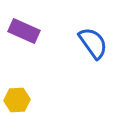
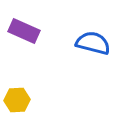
blue semicircle: rotated 40 degrees counterclockwise
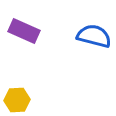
blue semicircle: moved 1 px right, 7 px up
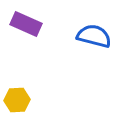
purple rectangle: moved 2 px right, 7 px up
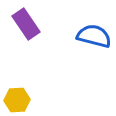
purple rectangle: rotated 32 degrees clockwise
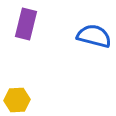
purple rectangle: rotated 48 degrees clockwise
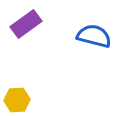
purple rectangle: rotated 40 degrees clockwise
